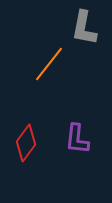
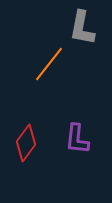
gray L-shape: moved 2 px left
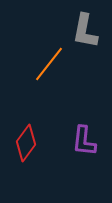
gray L-shape: moved 3 px right, 3 px down
purple L-shape: moved 7 px right, 2 px down
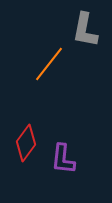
gray L-shape: moved 1 px up
purple L-shape: moved 21 px left, 18 px down
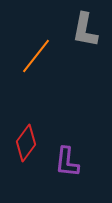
orange line: moved 13 px left, 8 px up
purple L-shape: moved 4 px right, 3 px down
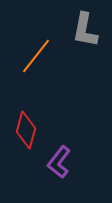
red diamond: moved 13 px up; rotated 21 degrees counterclockwise
purple L-shape: moved 8 px left; rotated 32 degrees clockwise
